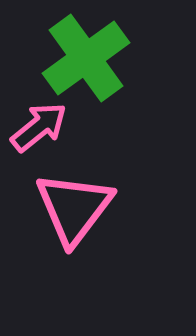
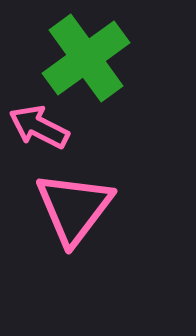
pink arrow: rotated 114 degrees counterclockwise
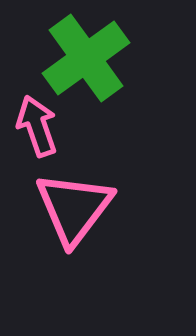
pink arrow: moved 2 px left, 1 px up; rotated 44 degrees clockwise
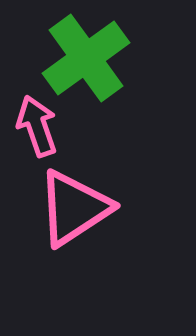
pink triangle: rotated 20 degrees clockwise
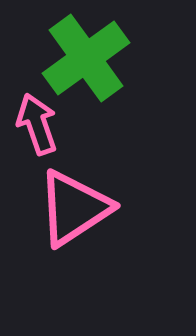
pink arrow: moved 2 px up
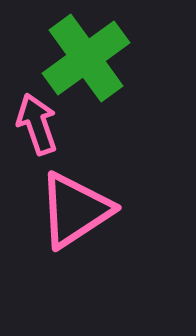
pink triangle: moved 1 px right, 2 px down
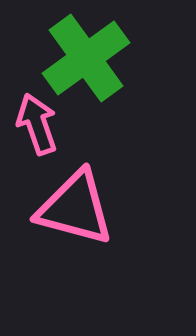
pink triangle: moved 2 px up; rotated 48 degrees clockwise
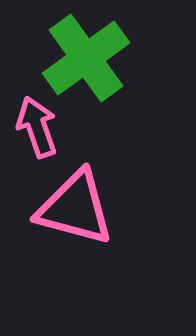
pink arrow: moved 3 px down
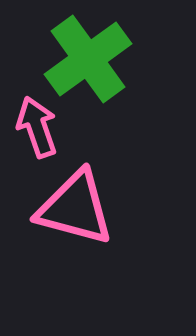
green cross: moved 2 px right, 1 px down
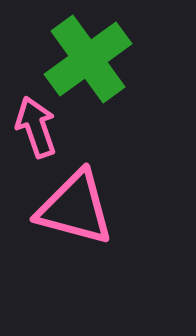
pink arrow: moved 1 px left
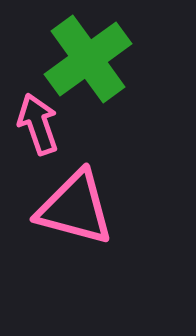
pink arrow: moved 2 px right, 3 px up
